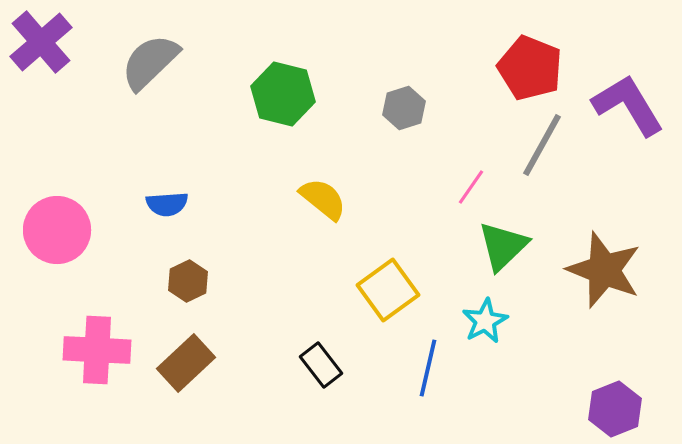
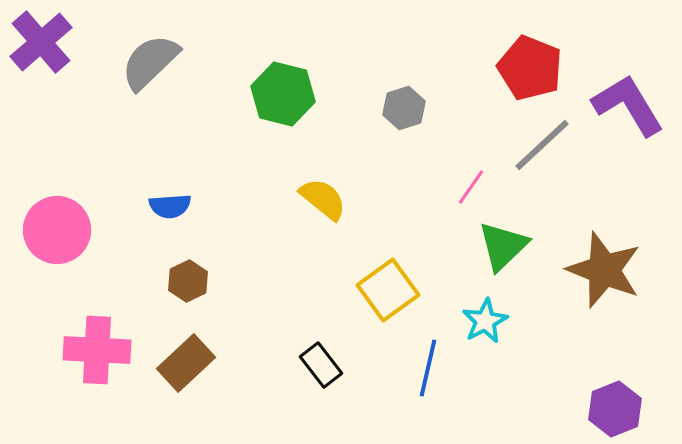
gray line: rotated 18 degrees clockwise
blue semicircle: moved 3 px right, 2 px down
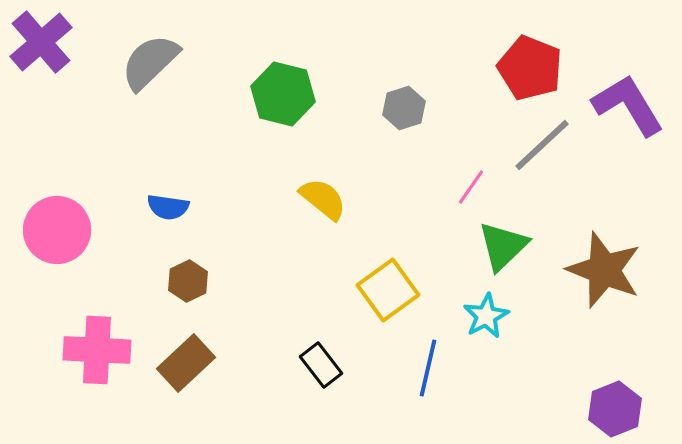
blue semicircle: moved 2 px left, 1 px down; rotated 12 degrees clockwise
cyan star: moved 1 px right, 5 px up
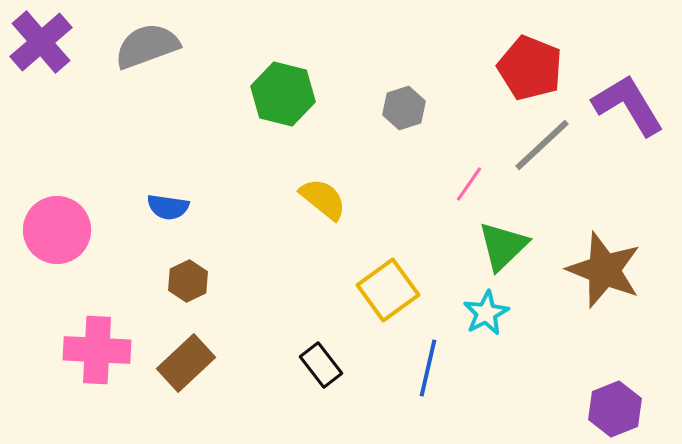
gray semicircle: moved 3 px left, 16 px up; rotated 24 degrees clockwise
pink line: moved 2 px left, 3 px up
cyan star: moved 3 px up
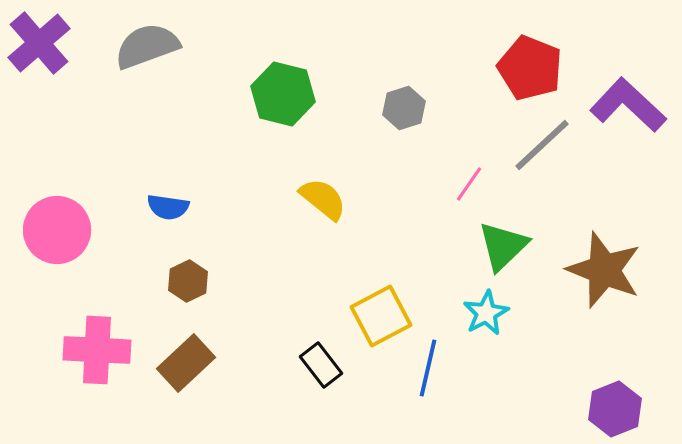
purple cross: moved 2 px left, 1 px down
purple L-shape: rotated 16 degrees counterclockwise
yellow square: moved 7 px left, 26 px down; rotated 8 degrees clockwise
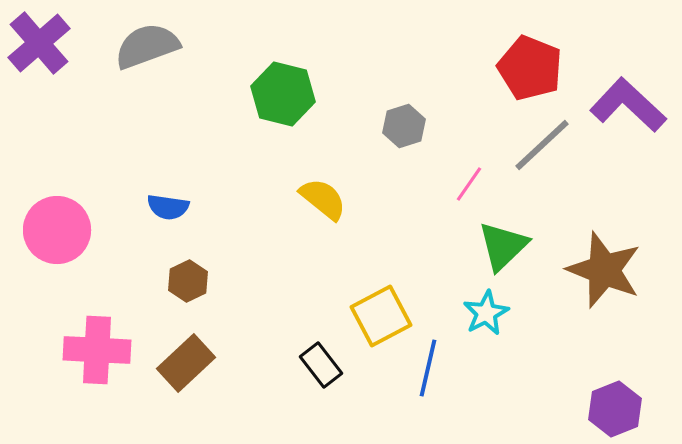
gray hexagon: moved 18 px down
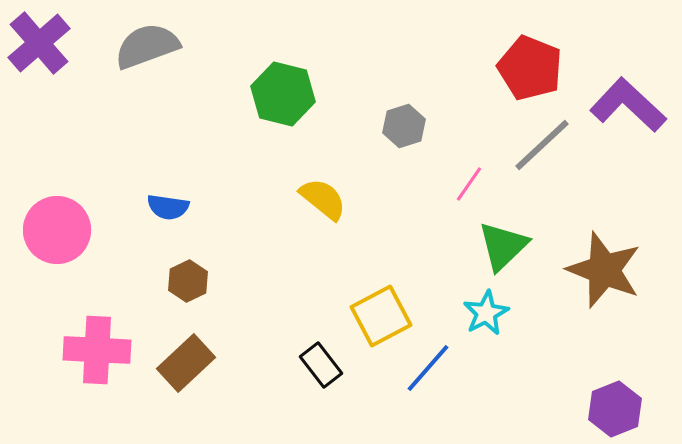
blue line: rotated 28 degrees clockwise
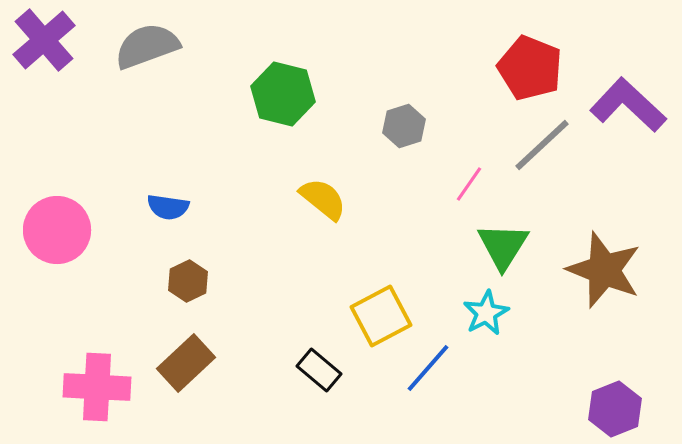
purple cross: moved 5 px right, 3 px up
green triangle: rotated 14 degrees counterclockwise
pink cross: moved 37 px down
black rectangle: moved 2 px left, 5 px down; rotated 12 degrees counterclockwise
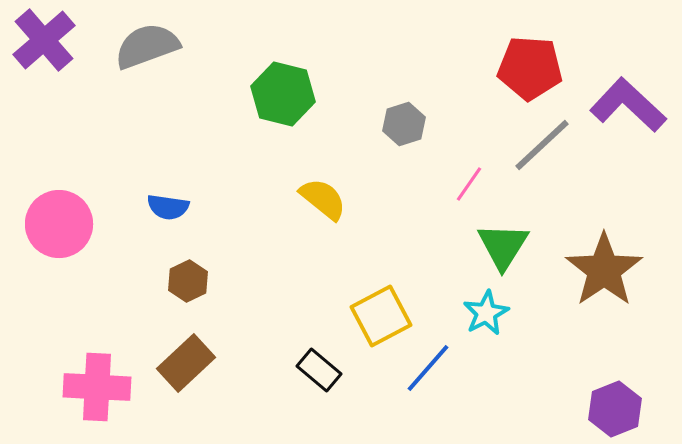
red pentagon: rotated 18 degrees counterclockwise
gray hexagon: moved 2 px up
pink circle: moved 2 px right, 6 px up
brown star: rotated 16 degrees clockwise
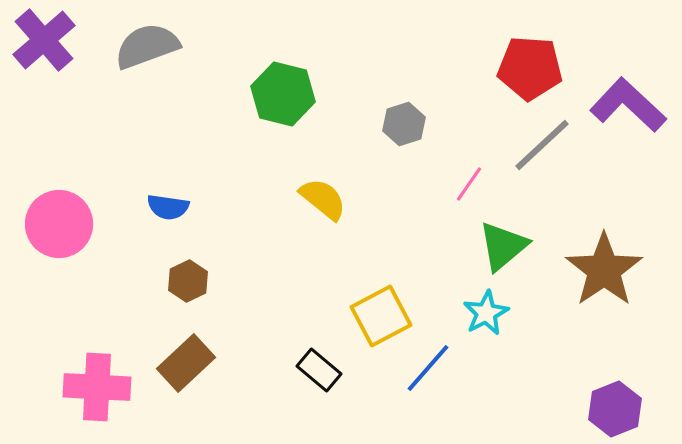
green triangle: rotated 18 degrees clockwise
